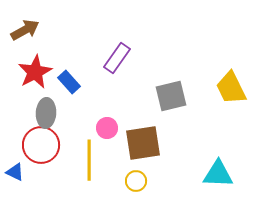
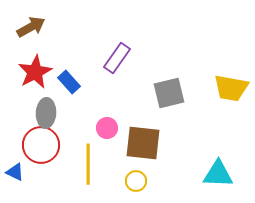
brown arrow: moved 6 px right, 3 px up
yellow trapezoid: rotated 54 degrees counterclockwise
gray square: moved 2 px left, 3 px up
brown square: rotated 15 degrees clockwise
yellow line: moved 1 px left, 4 px down
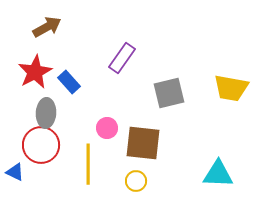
brown arrow: moved 16 px right
purple rectangle: moved 5 px right
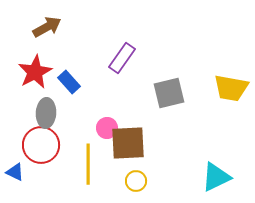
brown square: moved 15 px left; rotated 9 degrees counterclockwise
cyan triangle: moved 2 px left, 3 px down; rotated 28 degrees counterclockwise
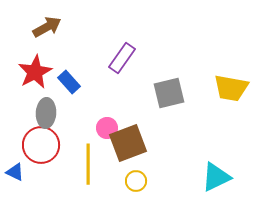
brown square: rotated 18 degrees counterclockwise
